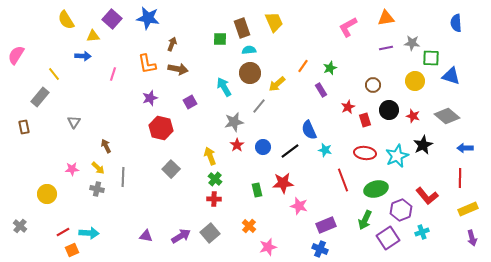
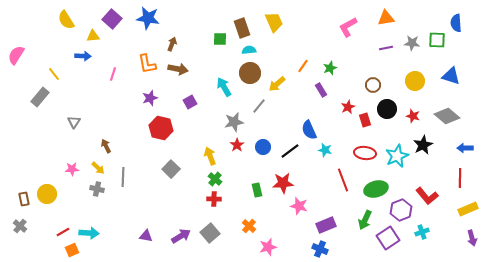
green square at (431, 58): moved 6 px right, 18 px up
black circle at (389, 110): moved 2 px left, 1 px up
brown rectangle at (24, 127): moved 72 px down
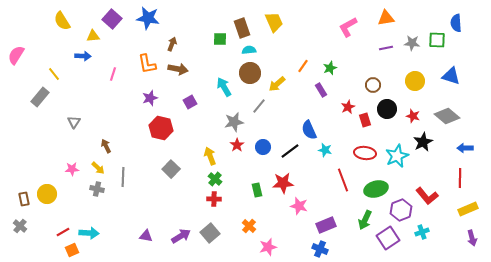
yellow semicircle at (66, 20): moved 4 px left, 1 px down
black star at (423, 145): moved 3 px up
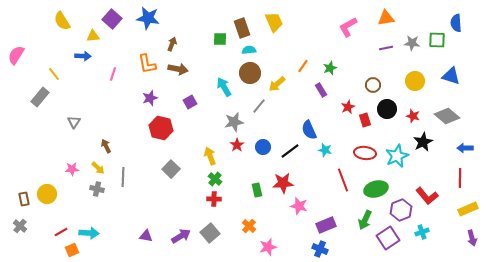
red line at (63, 232): moved 2 px left
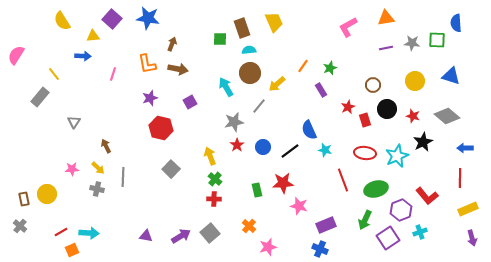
cyan arrow at (224, 87): moved 2 px right
cyan cross at (422, 232): moved 2 px left
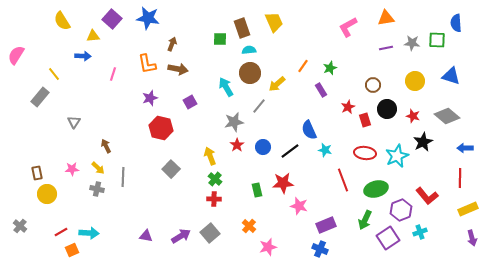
brown rectangle at (24, 199): moved 13 px right, 26 px up
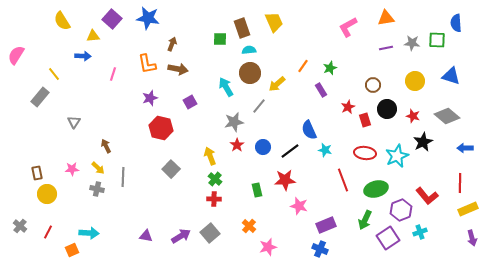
red line at (460, 178): moved 5 px down
red star at (283, 183): moved 2 px right, 3 px up
red line at (61, 232): moved 13 px left; rotated 32 degrees counterclockwise
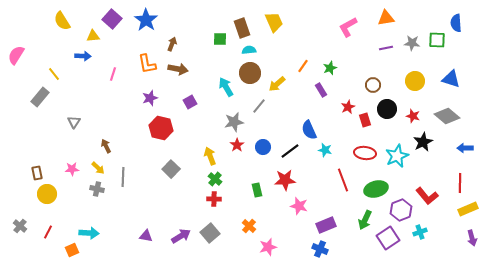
blue star at (148, 18): moved 2 px left, 2 px down; rotated 25 degrees clockwise
blue triangle at (451, 76): moved 3 px down
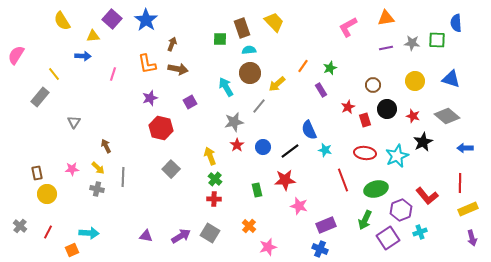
yellow trapezoid at (274, 22): rotated 20 degrees counterclockwise
gray square at (210, 233): rotated 18 degrees counterclockwise
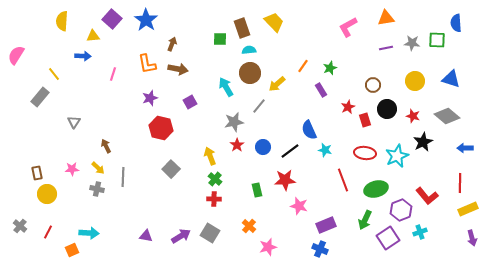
yellow semicircle at (62, 21): rotated 36 degrees clockwise
